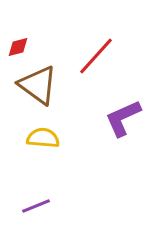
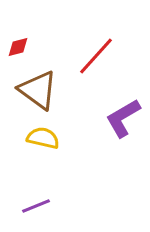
brown triangle: moved 5 px down
purple L-shape: rotated 6 degrees counterclockwise
yellow semicircle: rotated 8 degrees clockwise
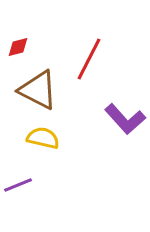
red line: moved 7 px left, 3 px down; rotated 15 degrees counterclockwise
brown triangle: rotated 9 degrees counterclockwise
purple L-shape: moved 2 px right, 1 px down; rotated 102 degrees counterclockwise
purple line: moved 18 px left, 21 px up
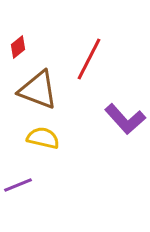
red diamond: rotated 25 degrees counterclockwise
brown triangle: rotated 6 degrees counterclockwise
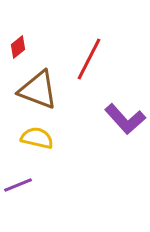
yellow semicircle: moved 6 px left
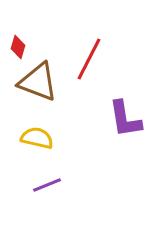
red diamond: rotated 35 degrees counterclockwise
brown triangle: moved 8 px up
purple L-shape: rotated 33 degrees clockwise
purple line: moved 29 px right
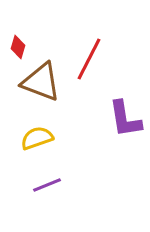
brown triangle: moved 3 px right
yellow semicircle: rotated 32 degrees counterclockwise
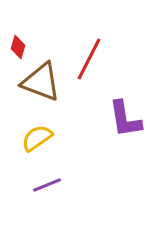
yellow semicircle: rotated 16 degrees counterclockwise
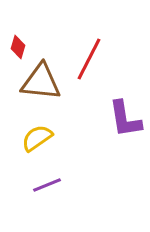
brown triangle: rotated 15 degrees counterclockwise
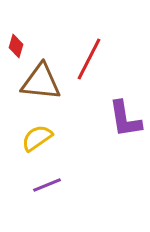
red diamond: moved 2 px left, 1 px up
